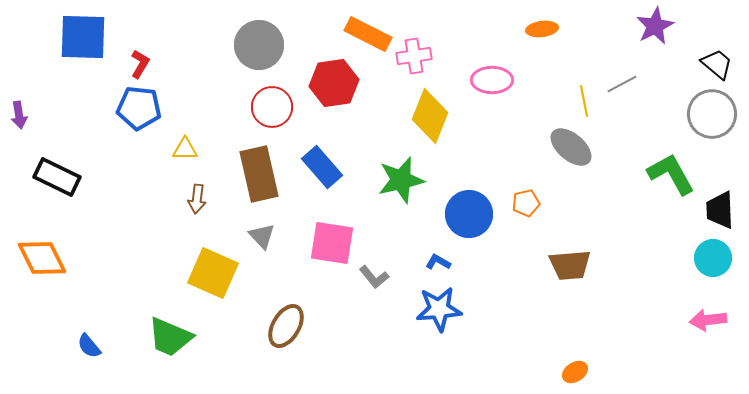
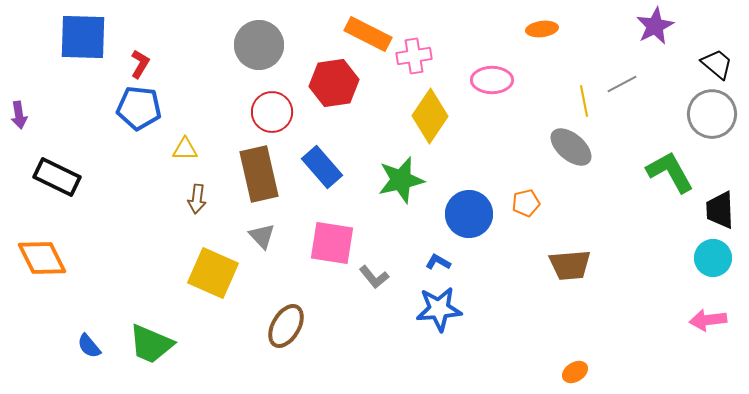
red circle at (272, 107): moved 5 px down
yellow diamond at (430, 116): rotated 12 degrees clockwise
green L-shape at (671, 174): moved 1 px left, 2 px up
green trapezoid at (170, 337): moved 19 px left, 7 px down
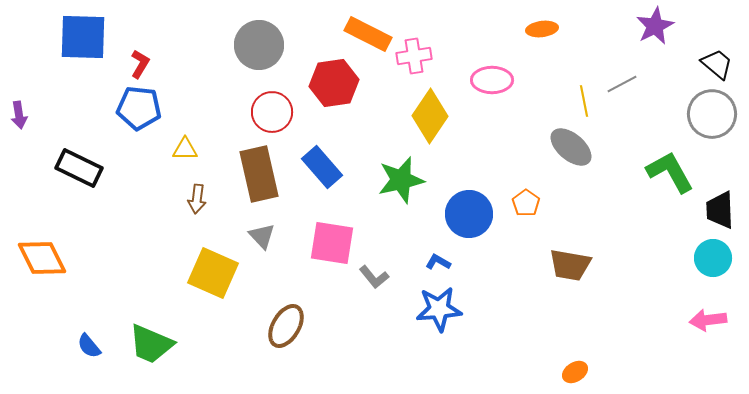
black rectangle at (57, 177): moved 22 px right, 9 px up
orange pentagon at (526, 203): rotated 24 degrees counterclockwise
brown trapezoid at (570, 265): rotated 15 degrees clockwise
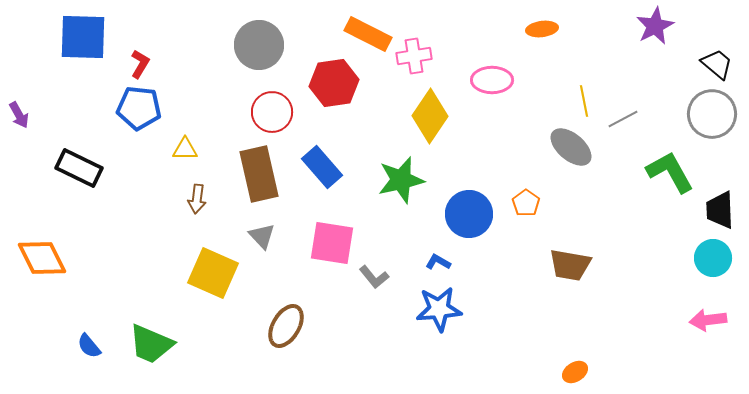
gray line at (622, 84): moved 1 px right, 35 px down
purple arrow at (19, 115): rotated 20 degrees counterclockwise
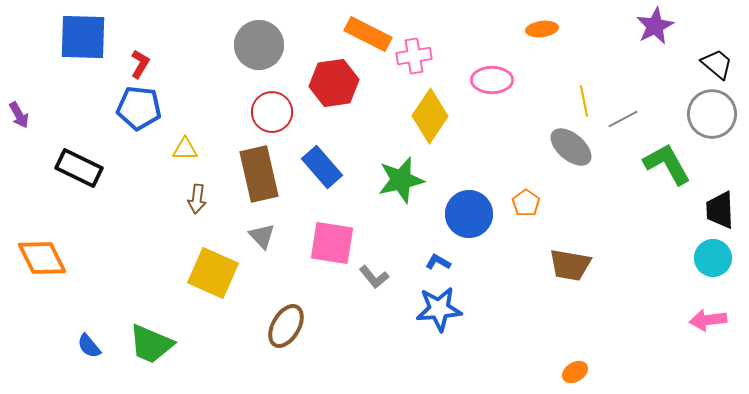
green L-shape at (670, 172): moved 3 px left, 8 px up
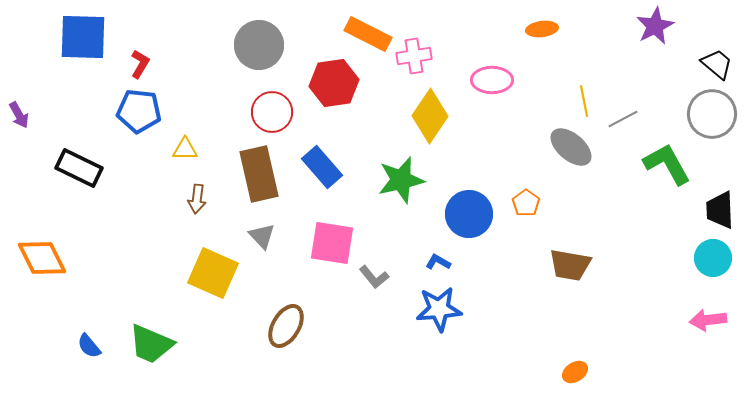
blue pentagon at (139, 108): moved 3 px down
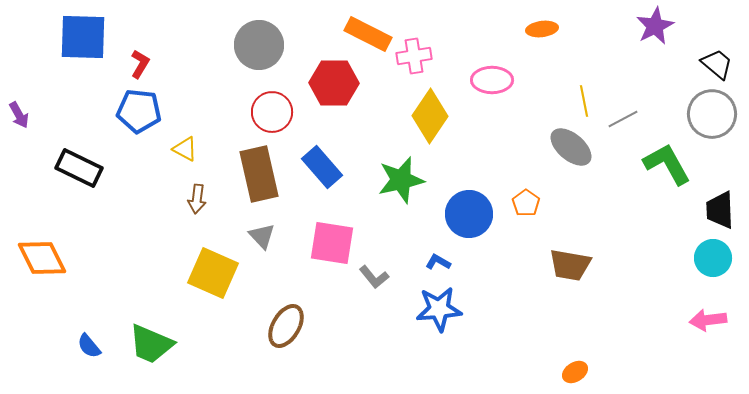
red hexagon at (334, 83): rotated 9 degrees clockwise
yellow triangle at (185, 149): rotated 28 degrees clockwise
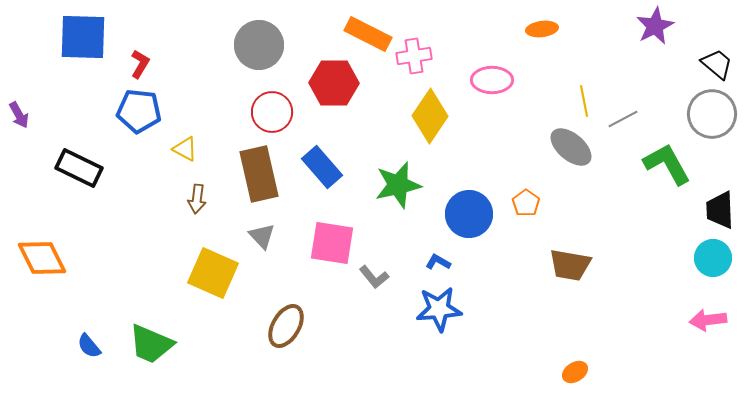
green star at (401, 180): moved 3 px left, 5 px down
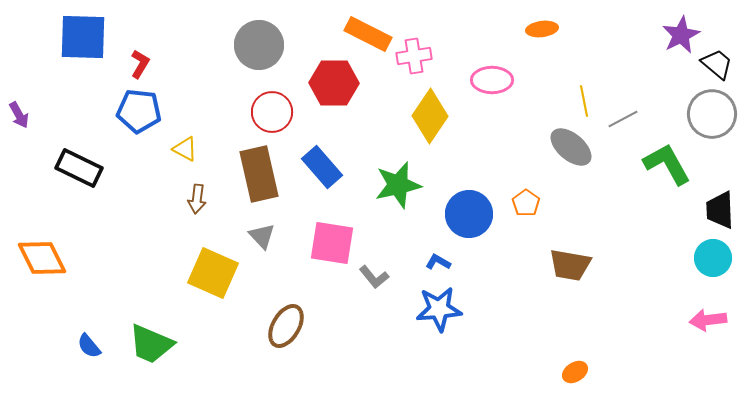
purple star at (655, 26): moved 26 px right, 9 px down
